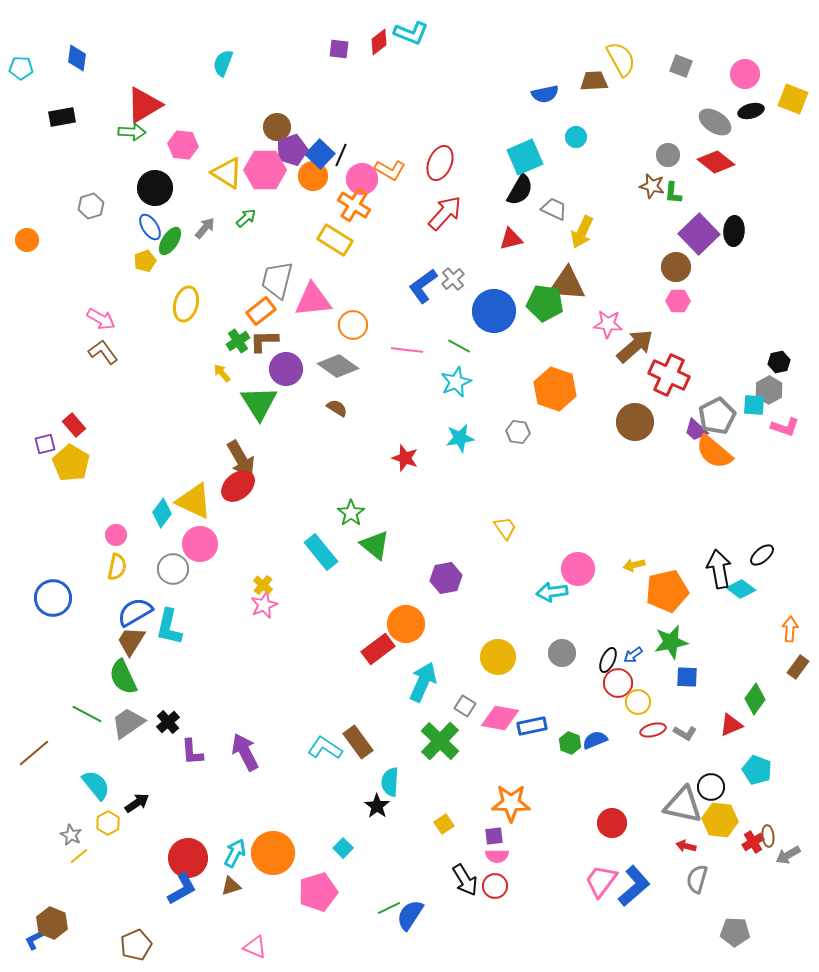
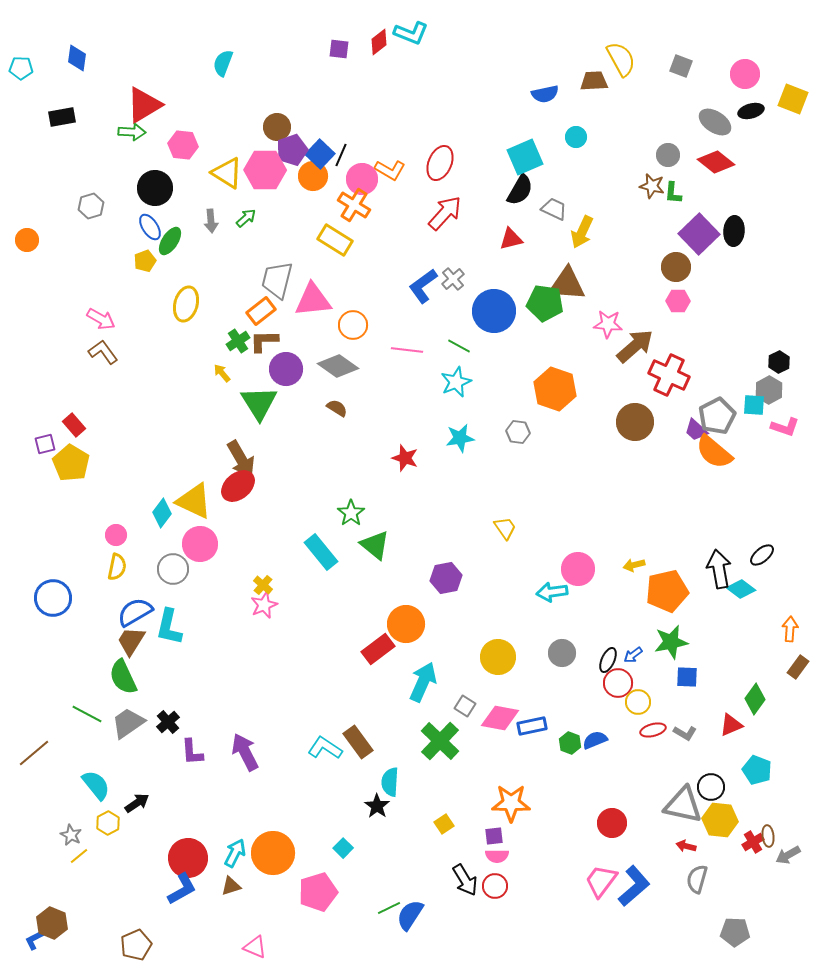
gray arrow at (205, 228): moved 6 px right, 7 px up; rotated 135 degrees clockwise
black hexagon at (779, 362): rotated 15 degrees counterclockwise
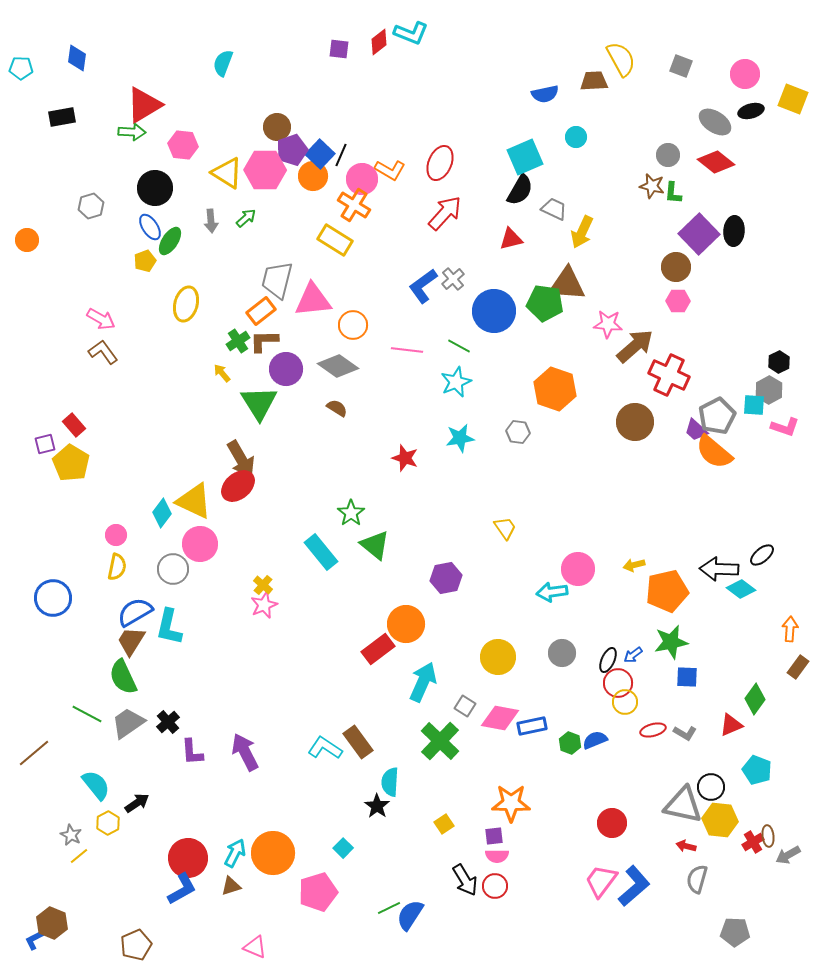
black arrow at (719, 569): rotated 78 degrees counterclockwise
yellow circle at (638, 702): moved 13 px left
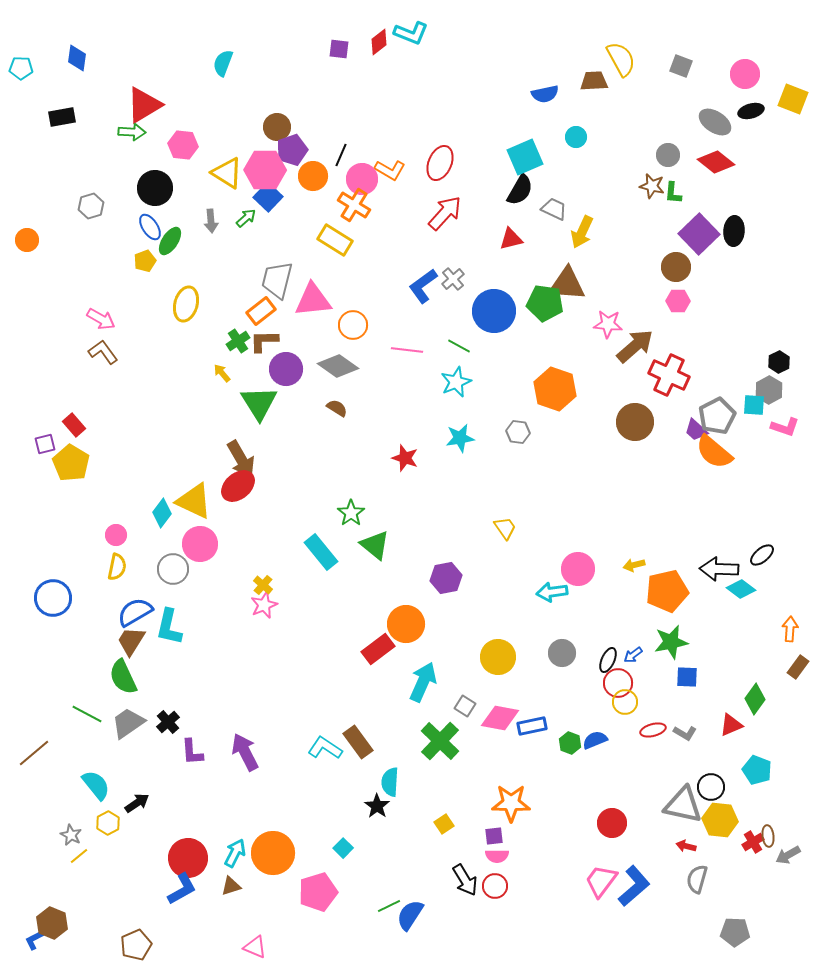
blue square at (320, 154): moved 52 px left, 43 px down
green line at (389, 908): moved 2 px up
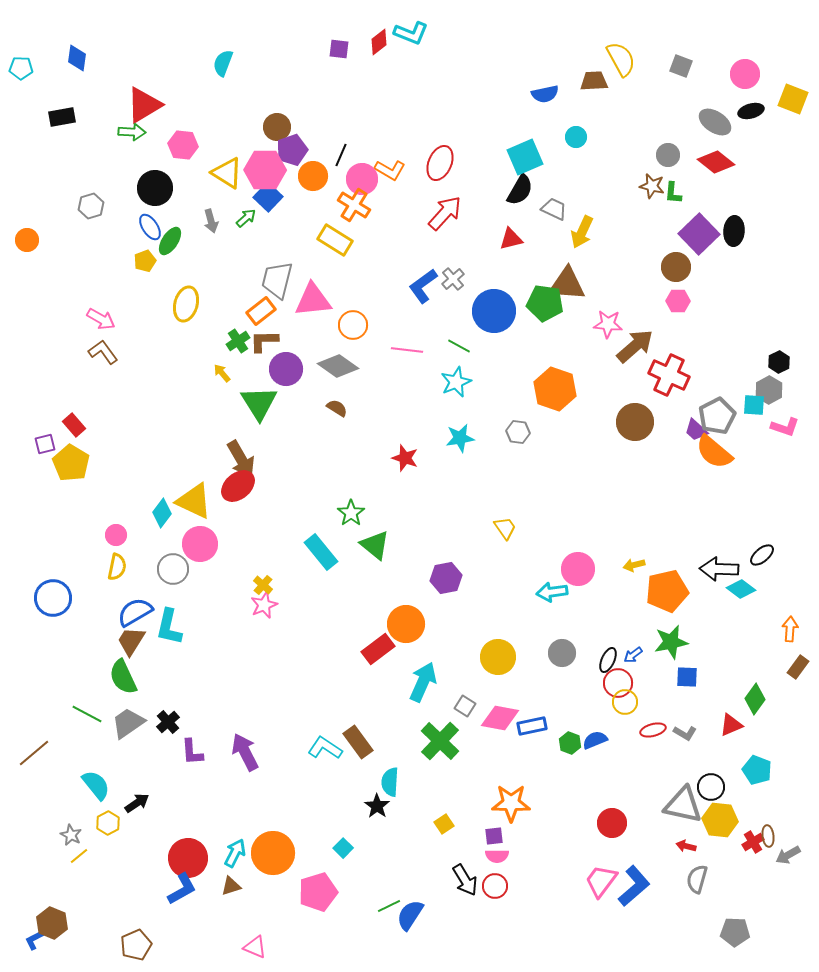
gray arrow at (211, 221): rotated 10 degrees counterclockwise
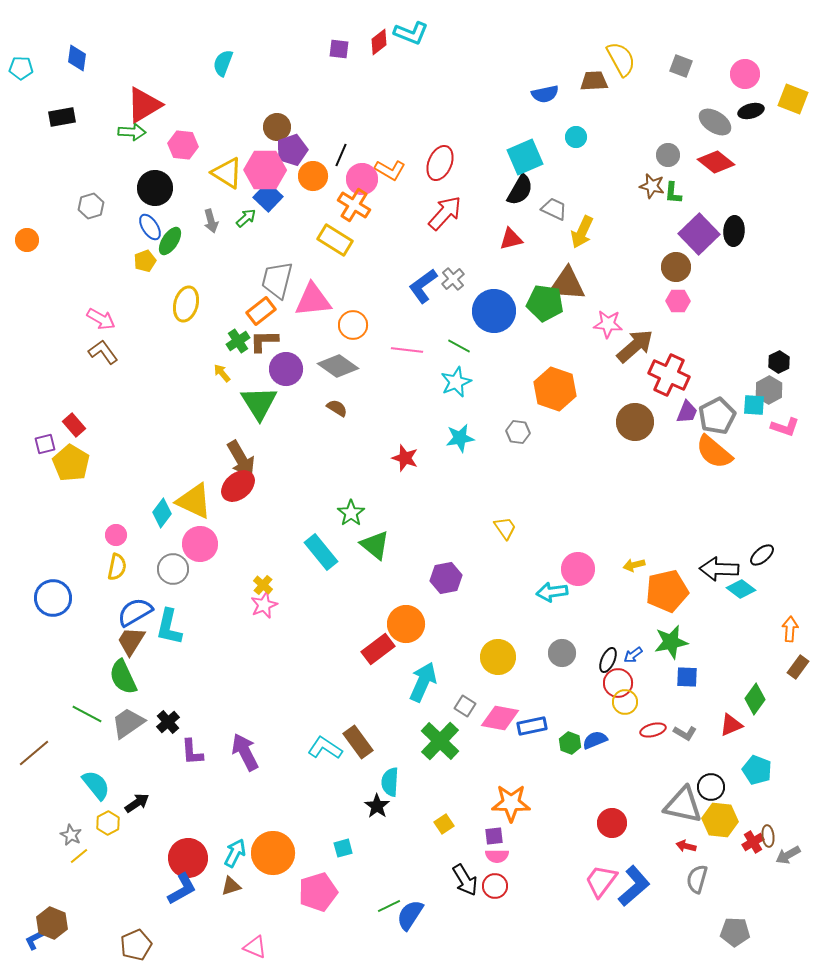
purple trapezoid at (696, 430): moved 9 px left, 18 px up; rotated 110 degrees counterclockwise
cyan square at (343, 848): rotated 30 degrees clockwise
